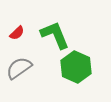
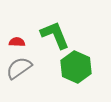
red semicircle: moved 9 px down; rotated 133 degrees counterclockwise
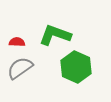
green L-shape: rotated 48 degrees counterclockwise
gray semicircle: moved 1 px right
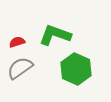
red semicircle: rotated 21 degrees counterclockwise
green hexagon: moved 2 px down
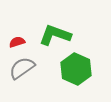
gray semicircle: moved 2 px right
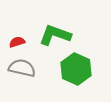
gray semicircle: rotated 48 degrees clockwise
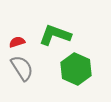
gray semicircle: rotated 44 degrees clockwise
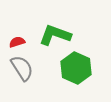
green hexagon: moved 1 px up
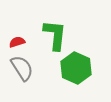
green L-shape: rotated 76 degrees clockwise
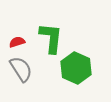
green L-shape: moved 4 px left, 3 px down
gray semicircle: moved 1 px left, 1 px down
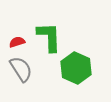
green L-shape: moved 2 px left, 1 px up; rotated 8 degrees counterclockwise
